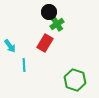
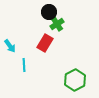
green hexagon: rotated 15 degrees clockwise
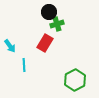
green cross: rotated 16 degrees clockwise
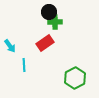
green cross: moved 2 px left, 2 px up; rotated 16 degrees clockwise
red rectangle: rotated 24 degrees clockwise
green hexagon: moved 2 px up
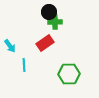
green hexagon: moved 6 px left, 4 px up; rotated 25 degrees clockwise
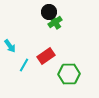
green cross: rotated 32 degrees counterclockwise
red rectangle: moved 1 px right, 13 px down
cyan line: rotated 32 degrees clockwise
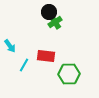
red rectangle: rotated 42 degrees clockwise
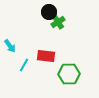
green cross: moved 3 px right
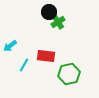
cyan arrow: rotated 88 degrees clockwise
green hexagon: rotated 10 degrees counterclockwise
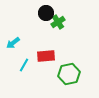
black circle: moved 3 px left, 1 px down
cyan arrow: moved 3 px right, 3 px up
red rectangle: rotated 12 degrees counterclockwise
